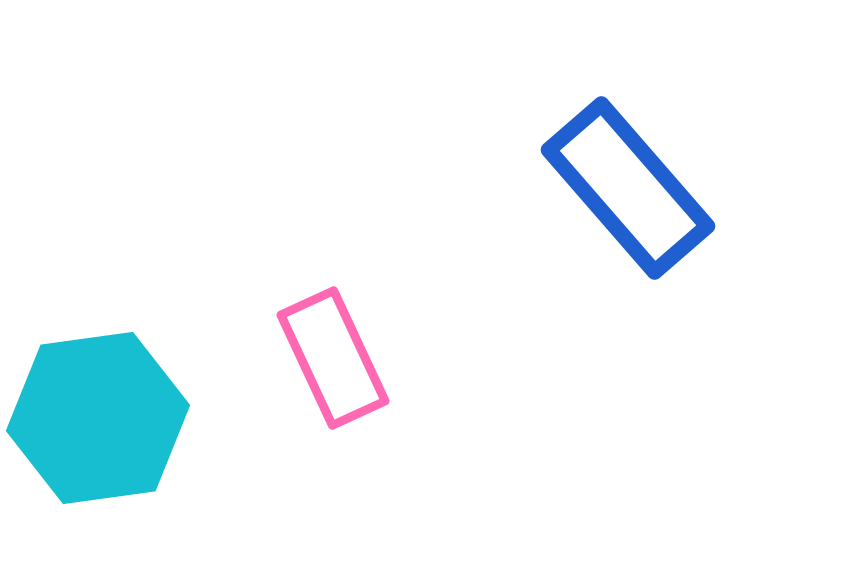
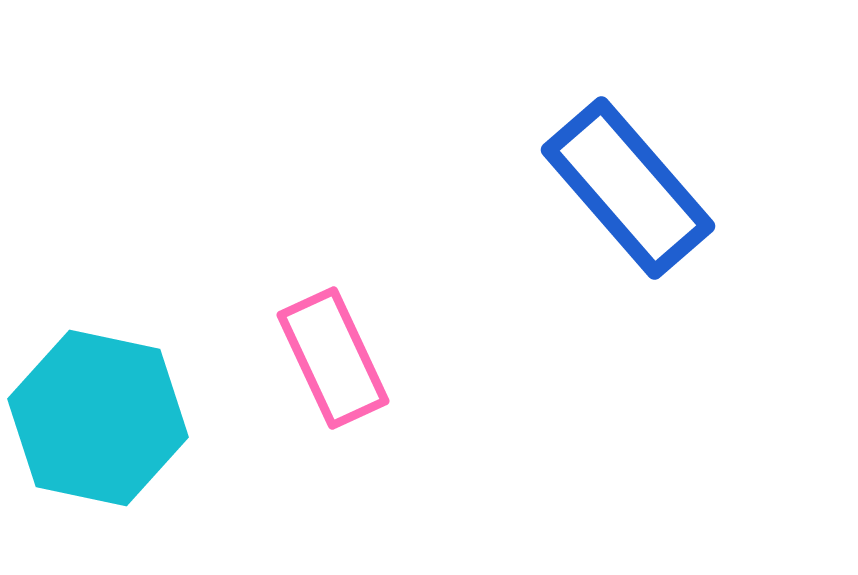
cyan hexagon: rotated 20 degrees clockwise
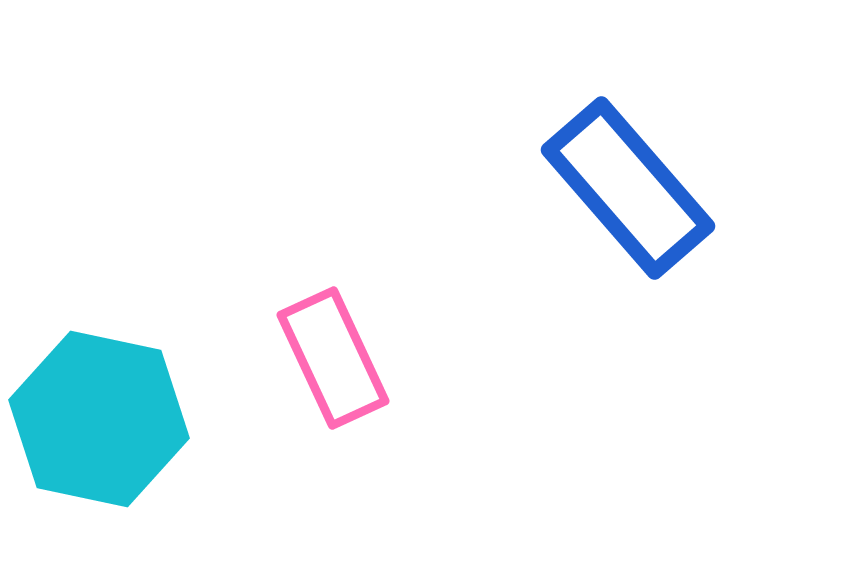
cyan hexagon: moved 1 px right, 1 px down
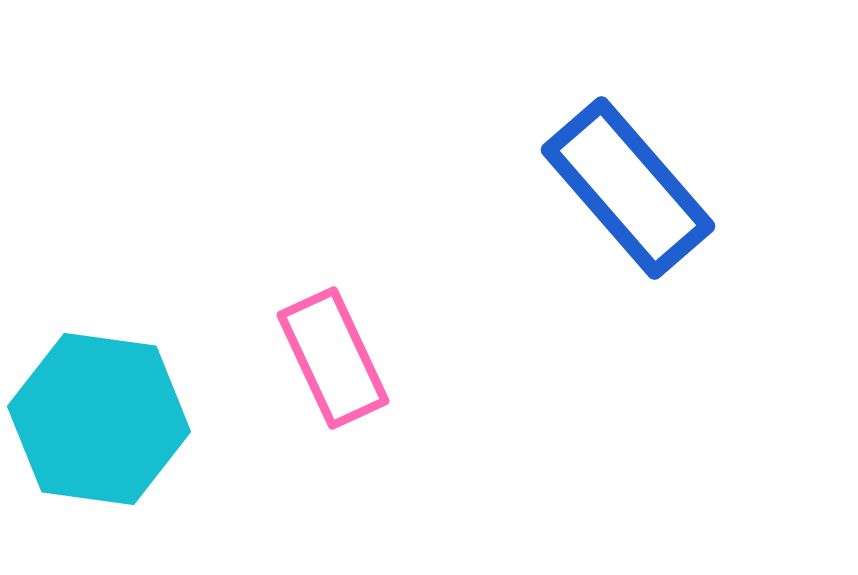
cyan hexagon: rotated 4 degrees counterclockwise
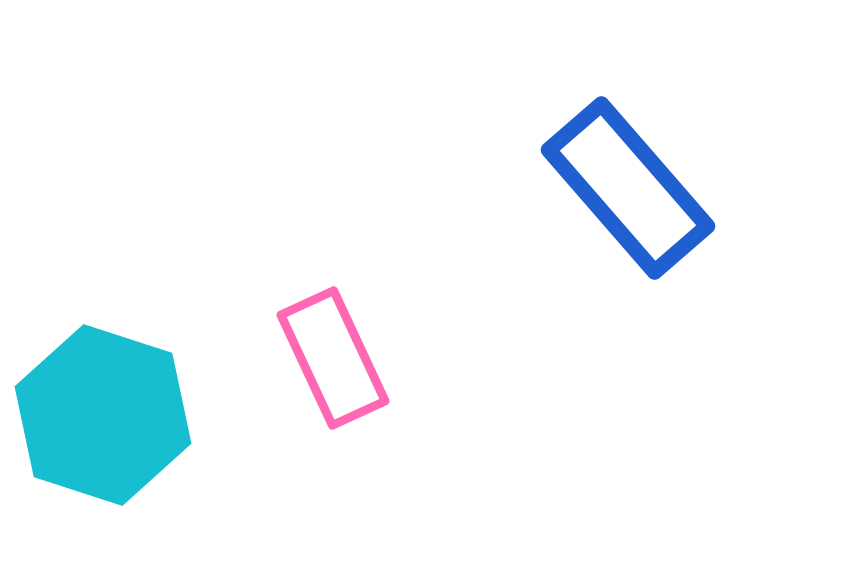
cyan hexagon: moved 4 px right, 4 px up; rotated 10 degrees clockwise
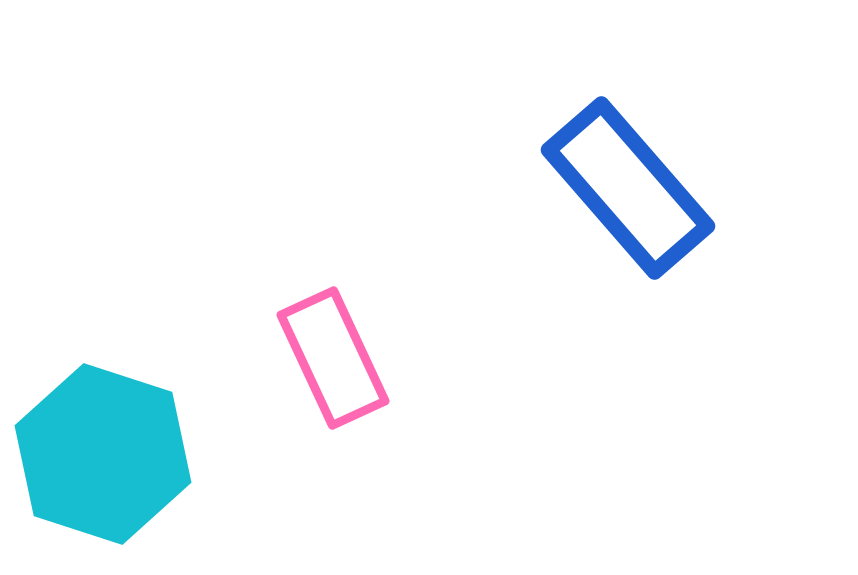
cyan hexagon: moved 39 px down
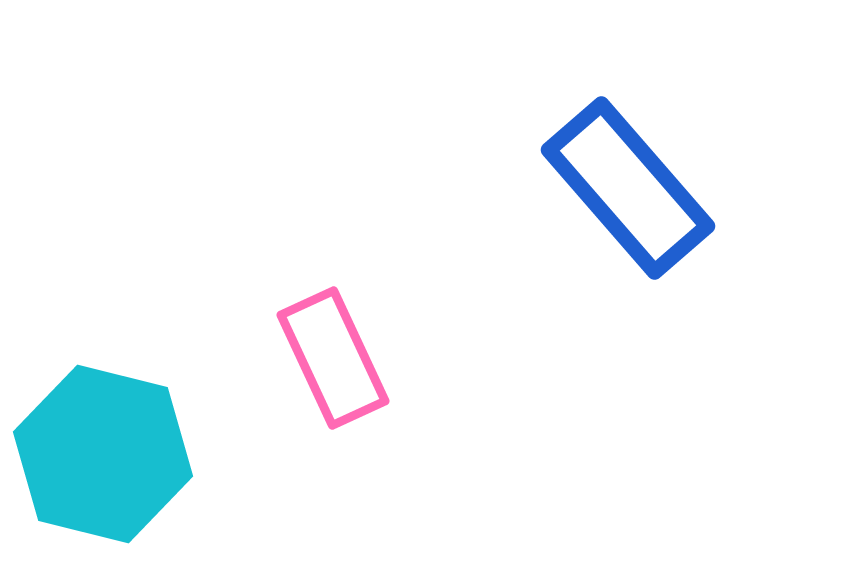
cyan hexagon: rotated 4 degrees counterclockwise
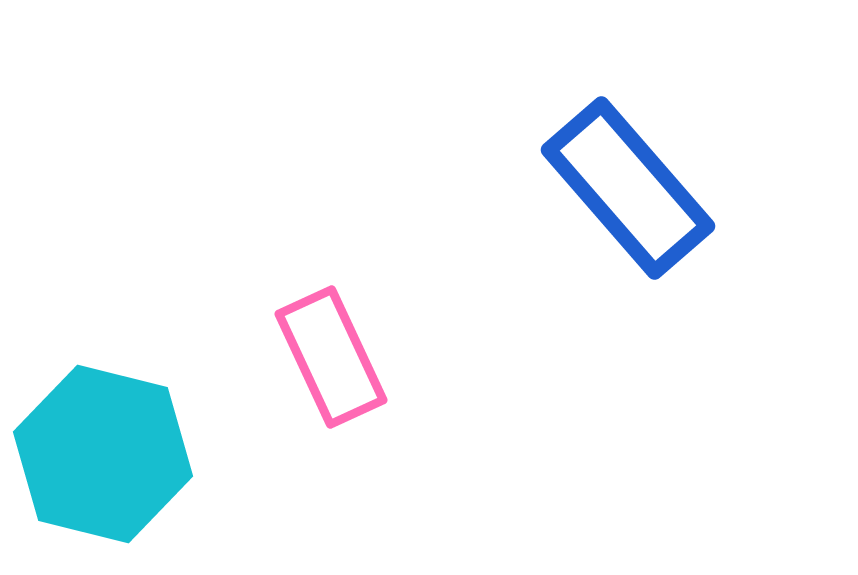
pink rectangle: moved 2 px left, 1 px up
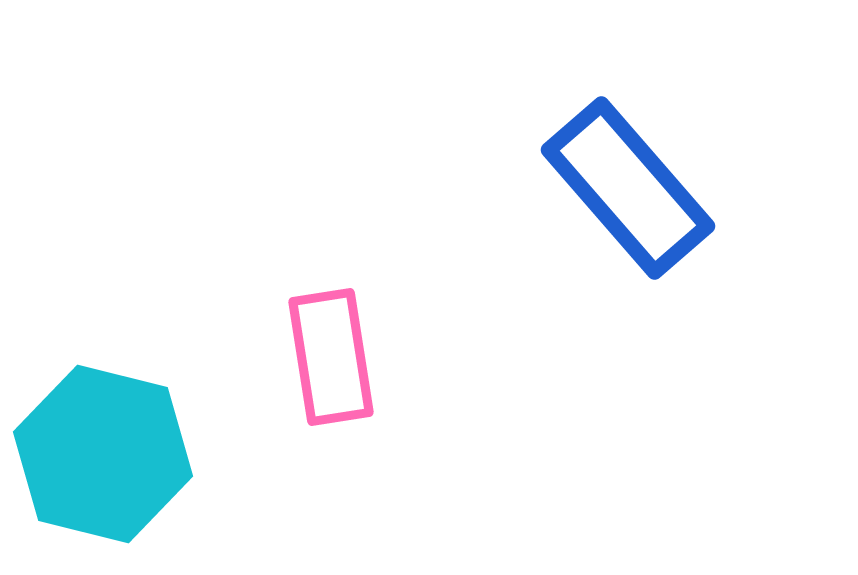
pink rectangle: rotated 16 degrees clockwise
